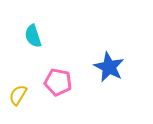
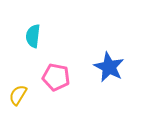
cyan semicircle: rotated 25 degrees clockwise
pink pentagon: moved 2 px left, 5 px up
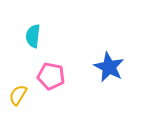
pink pentagon: moved 5 px left, 1 px up
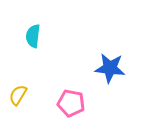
blue star: moved 1 px right, 1 px down; rotated 20 degrees counterclockwise
pink pentagon: moved 20 px right, 27 px down
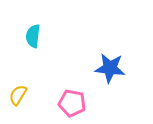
pink pentagon: moved 1 px right
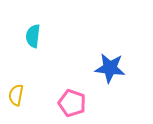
yellow semicircle: moved 2 px left; rotated 20 degrees counterclockwise
pink pentagon: rotated 8 degrees clockwise
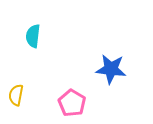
blue star: moved 1 px right, 1 px down
pink pentagon: rotated 12 degrees clockwise
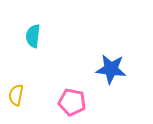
pink pentagon: moved 1 px up; rotated 20 degrees counterclockwise
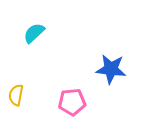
cyan semicircle: moved 1 px right, 3 px up; rotated 40 degrees clockwise
pink pentagon: rotated 16 degrees counterclockwise
